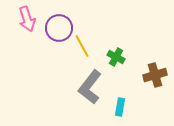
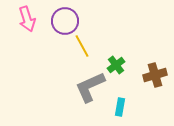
purple circle: moved 6 px right, 7 px up
green cross: moved 8 px down; rotated 24 degrees clockwise
gray L-shape: rotated 28 degrees clockwise
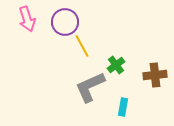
purple circle: moved 1 px down
brown cross: rotated 10 degrees clockwise
cyan rectangle: moved 3 px right
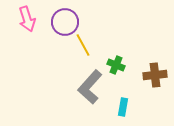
yellow line: moved 1 px right, 1 px up
green cross: rotated 30 degrees counterclockwise
gray L-shape: rotated 24 degrees counterclockwise
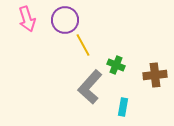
purple circle: moved 2 px up
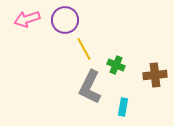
pink arrow: rotated 90 degrees clockwise
yellow line: moved 1 px right, 4 px down
gray L-shape: rotated 16 degrees counterclockwise
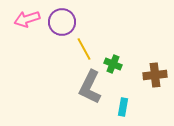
purple circle: moved 3 px left, 2 px down
green cross: moved 3 px left, 1 px up
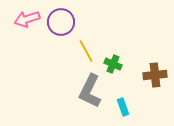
purple circle: moved 1 px left
yellow line: moved 2 px right, 2 px down
gray L-shape: moved 4 px down
cyan rectangle: rotated 30 degrees counterclockwise
